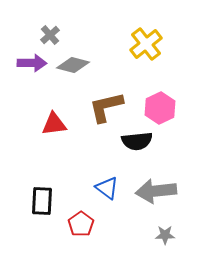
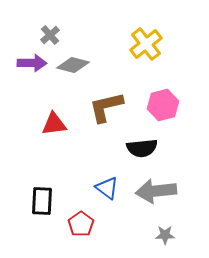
pink hexagon: moved 3 px right, 3 px up; rotated 12 degrees clockwise
black semicircle: moved 5 px right, 7 px down
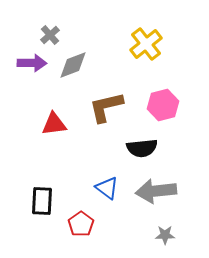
gray diamond: rotated 36 degrees counterclockwise
